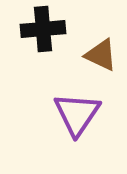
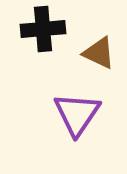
brown triangle: moved 2 px left, 2 px up
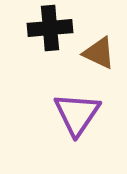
black cross: moved 7 px right, 1 px up
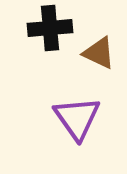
purple triangle: moved 4 px down; rotated 9 degrees counterclockwise
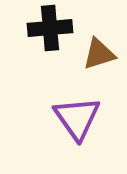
brown triangle: moved 1 px down; rotated 42 degrees counterclockwise
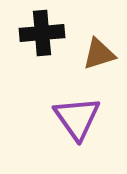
black cross: moved 8 px left, 5 px down
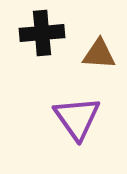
brown triangle: rotated 21 degrees clockwise
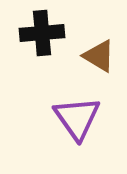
brown triangle: moved 2 px down; rotated 27 degrees clockwise
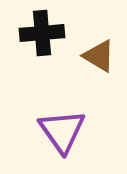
purple triangle: moved 15 px left, 13 px down
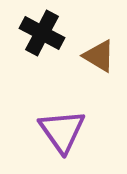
black cross: rotated 33 degrees clockwise
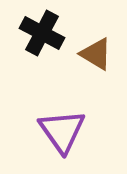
brown triangle: moved 3 px left, 2 px up
